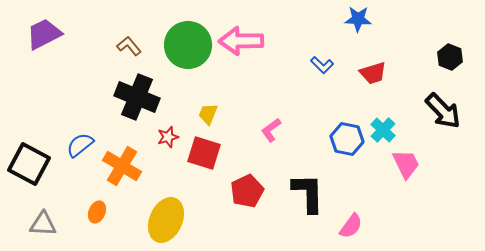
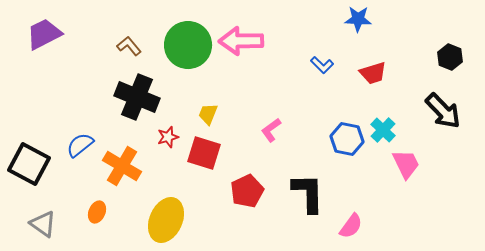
gray triangle: rotated 32 degrees clockwise
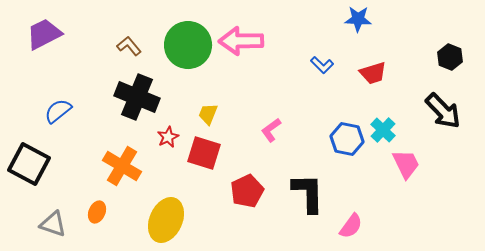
red star: rotated 10 degrees counterclockwise
blue semicircle: moved 22 px left, 34 px up
gray triangle: moved 10 px right; rotated 16 degrees counterclockwise
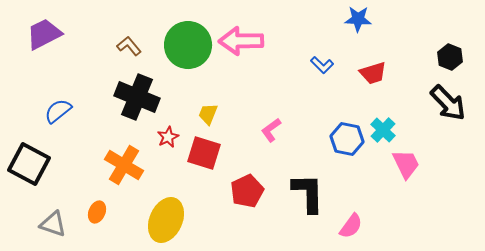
black arrow: moved 5 px right, 8 px up
orange cross: moved 2 px right, 1 px up
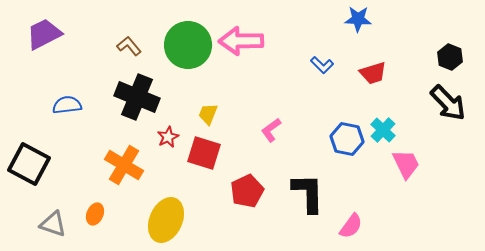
blue semicircle: moved 9 px right, 6 px up; rotated 32 degrees clockwise
orange ellipse: moved 2 px left, 2 px down
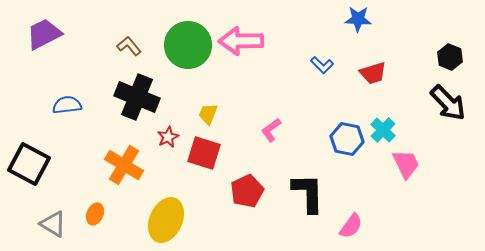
gray triangle: rotated 12 degrees clockwise
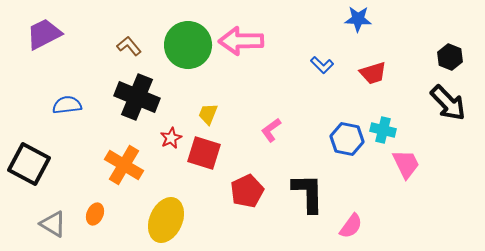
cyan cross: rotated 30 degrees counterclockwise
red star: moved 3 px right, 1 px down
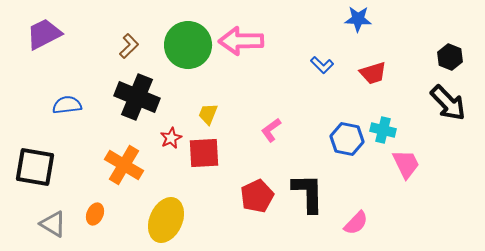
brown L-shape: rotated 85 degrees clockwise
red square: rotated 20 degrees counterclockwise
black square: moved 6 px right, 3 px down; rotated 18 degrees counterclockwise
red pentagon: moved 10 px right, 5 px down
pink semicircle: moved 5 px right, 3 px up; rotated 8 degrees clockwise
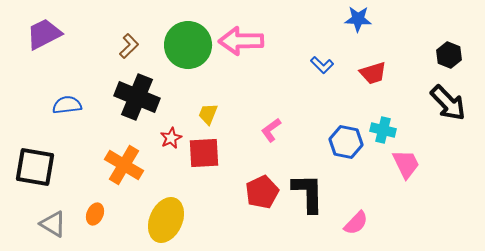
black hexagon: moved 1 px left, 2 px up
blue hexagon: moved 1 px left, 3 px down
red pentagon: moved 5 px right, 4 px up
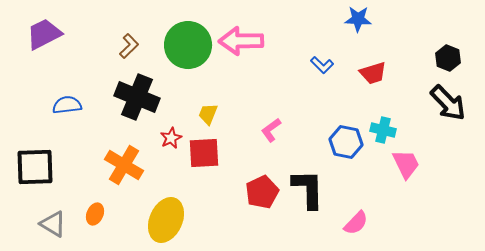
black hexagon: moved 1 px left, 3 px down
black square: rotated 12 degrees counterclockwise
black L-shape: moved 4 px up
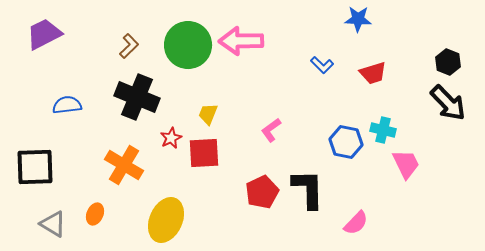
black hexagon: moved 4 px down
